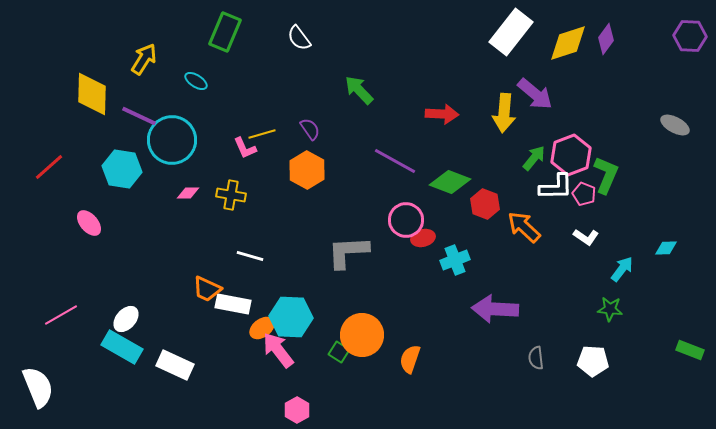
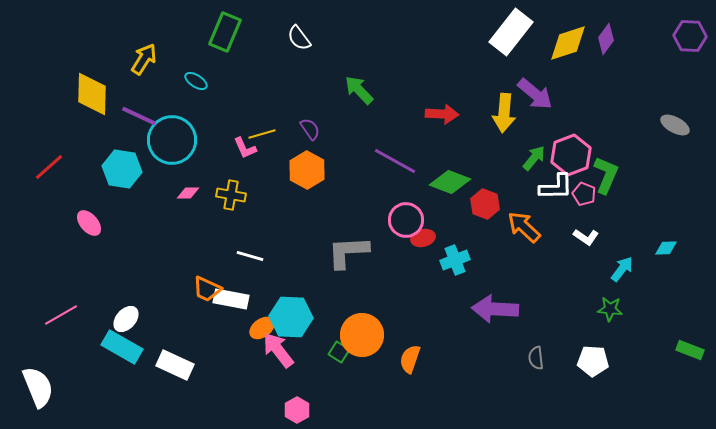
white rectangle at (233, 304): moved 2 px left, 5 px up
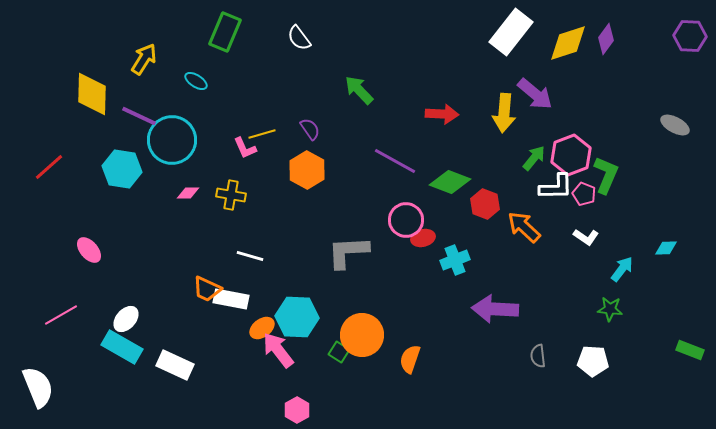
pink ellipse at (89, 223): moved 27 px down
cyan hexagon at (291, 317): moved 6 px right
gray semicircle at (536, 358): moved 2 px right, 2 px up
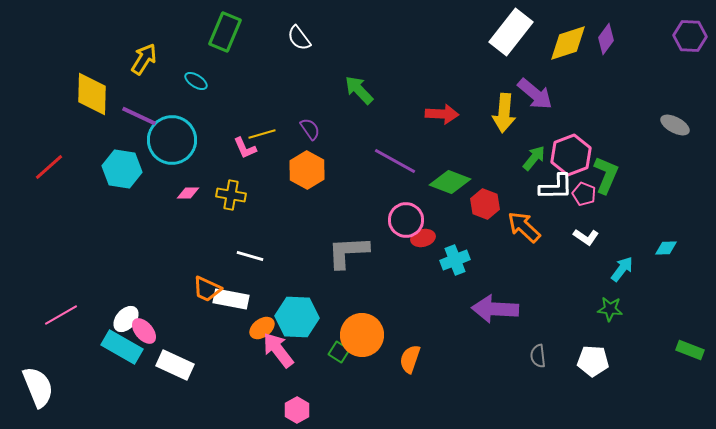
pink ellipse at (89, 250): moved 55 px right, 81 px down
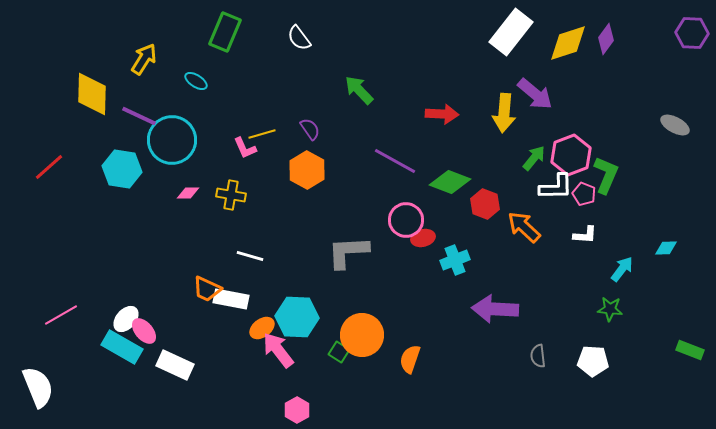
purple hexagon at (690, 36): moved 2 px right, 3 px up
white L-shape at (586, 237): moved 1 px left, 2 px up; rotated 30 degrees counterclockwise
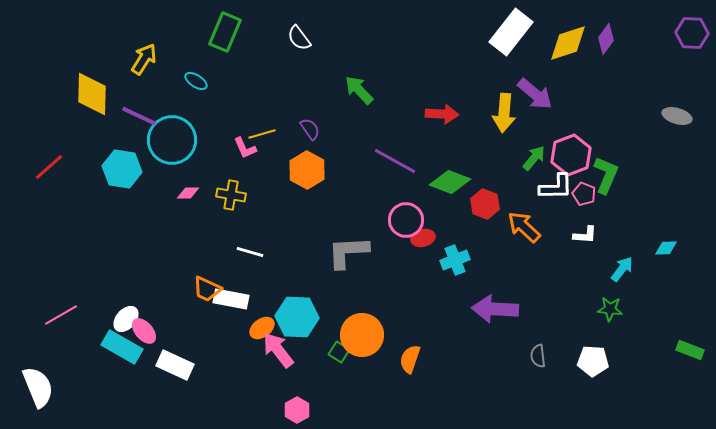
gray ellipse at (675, 125): moved 2 px right, 9 px up; rotated 12 degrees counterclockwise
white line at (250, 256): moved 4 px up
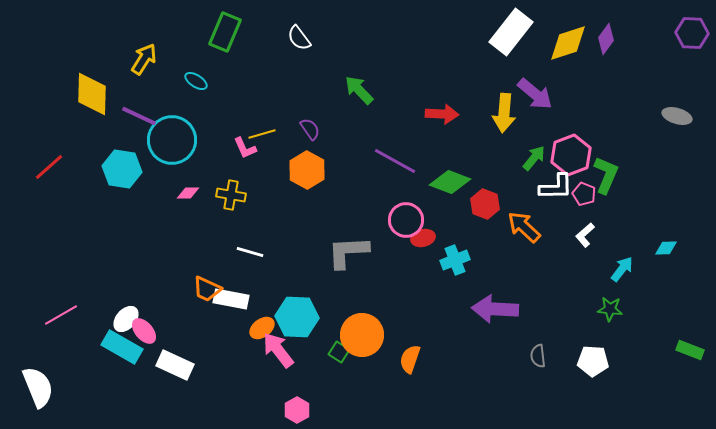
white L-shape at (585, 235): rotated 135 degrees clockwise
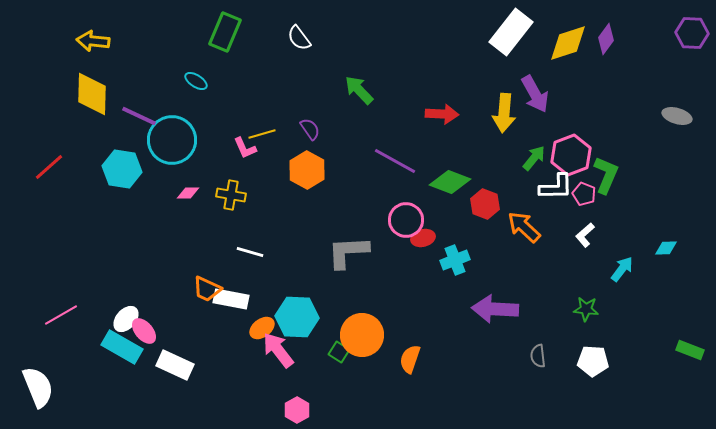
yellow arrow at (144, 59): moved 51 px left, 18 px up; rotated 116 degrees counterclockwise
purple arrow at (535, 94): rotated 21 degrees clockwise
green star at (610, 309): moved 24 px left
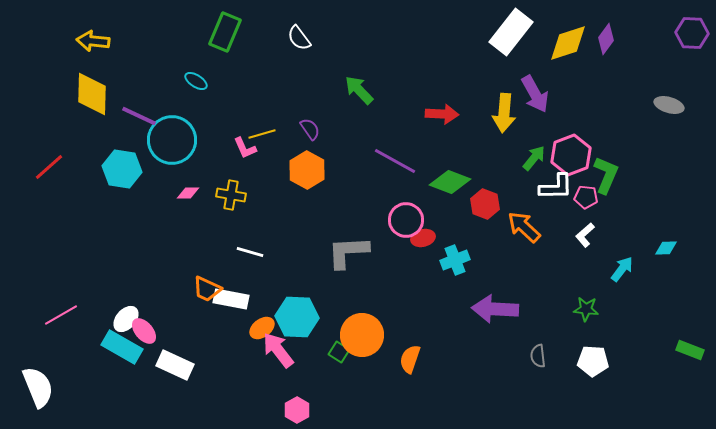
gray ellipse at (677, 116): moved 8 px left, 11 px up
pink pentagon at (584, 194): moved 2 px right, 3 px down; rotated 15 degrees counterclockwise
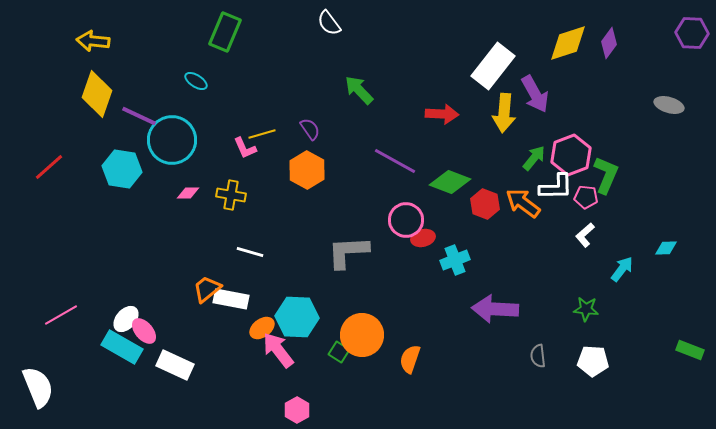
white rectangle at (511, 32): moved 18 px left, 34 px down
white semicircle at (299, 38): moved 30 px right, 15 px up
purple diamond at (606, 39): moved 3 px right, 4 px down
yellow diamond at (92, 94): moved 5 px right; rotated 18 degrees clockwise
orange arrow at (524, 227): moved 1 px left, 24 px up; rotated 6 degrees counterclockwise
orange trapezoid at (207, 289): rotated 116 degrees clockwise
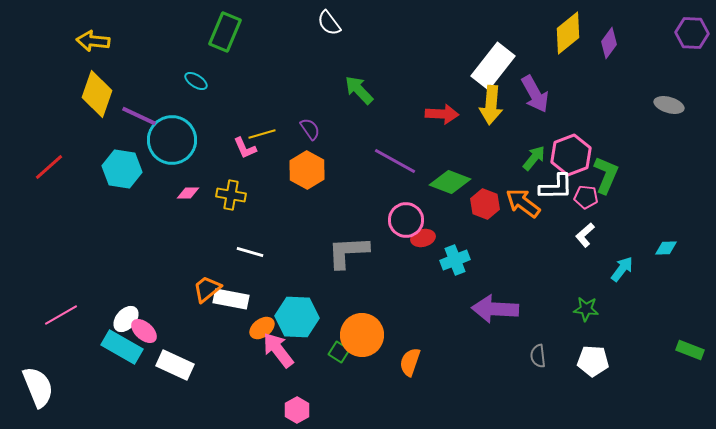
yellow diamond at (568, 43): moved 10 px up; rotated 21 degrees counterclockwise
yellow arrow at (504, 113): moved 13 px left, 8 px up
pink ellipse at (144, 331): rotated 8 degrees counterclockwise
orange semicircle at (410, 359): moved 3 px down
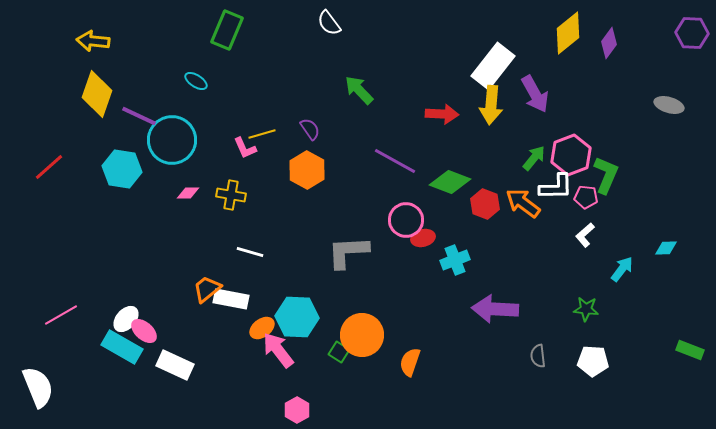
green rectangle at (225, 32): moved 2 px right, 2 px up
